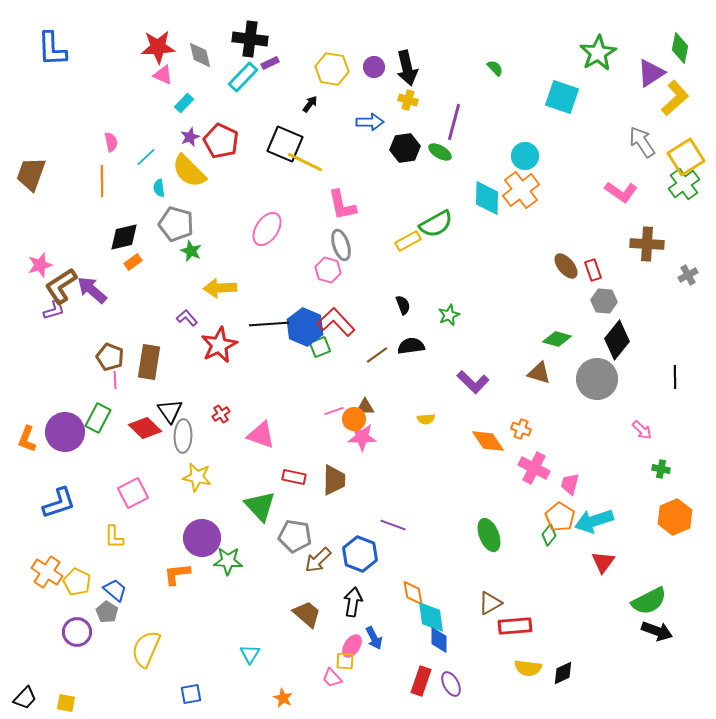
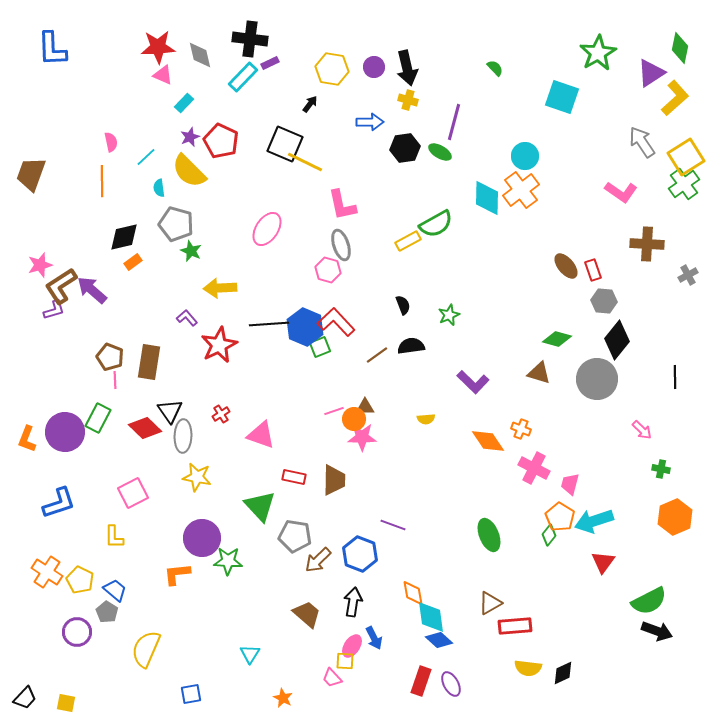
yellow pentagon at (77, 582): moved 3 px right, 2 px up
blue diamond at (439, 640): rotated 48 degrees counterclockwise
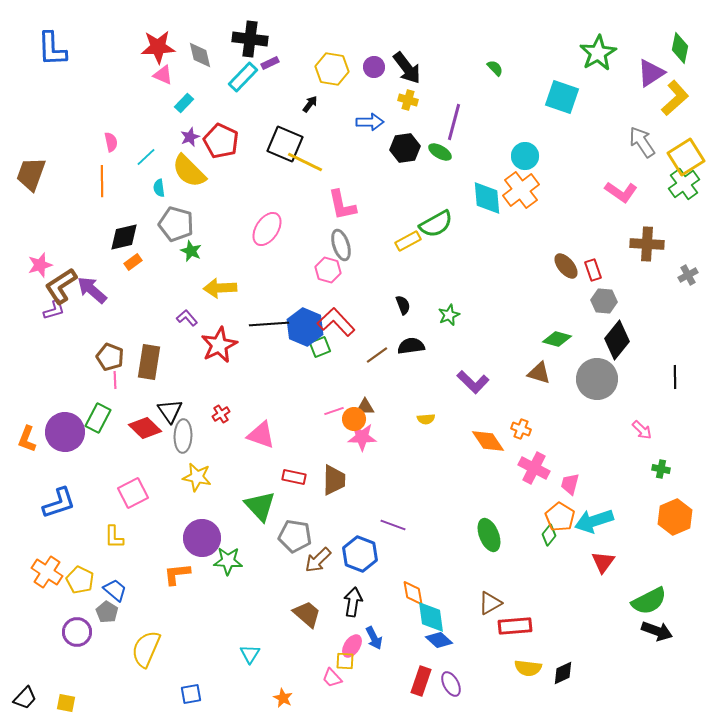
black arrow at (407, 68): rotated 24 degrees counterclockwise
cyan diamond at (487, 198): rotated 6 degrees counterclockwise
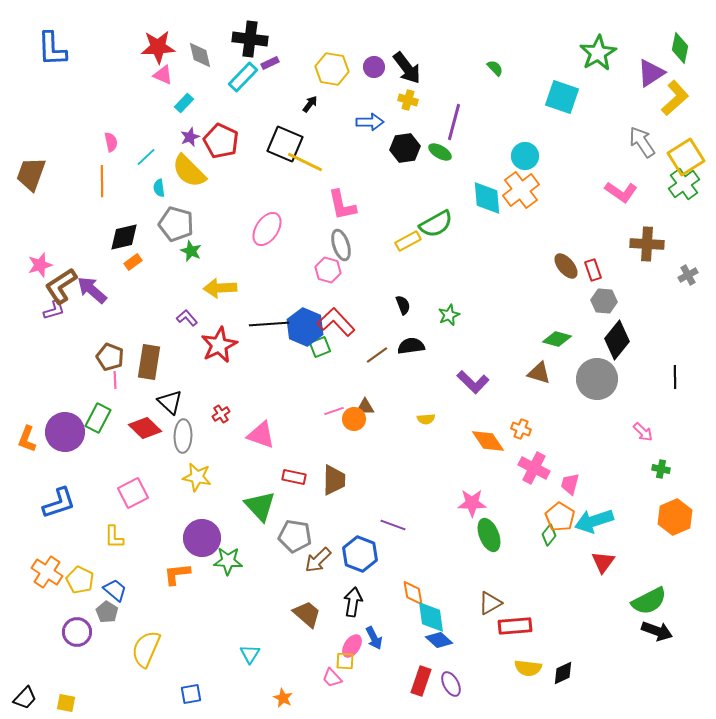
black triangle at (170, 411): moved 9 px up; rotated 12 degrees counterclockwise
pink arrow at (642, 430): moved 1 px right, 2 px down
pink star at (362, 437): moved 110 px right, 66 px down
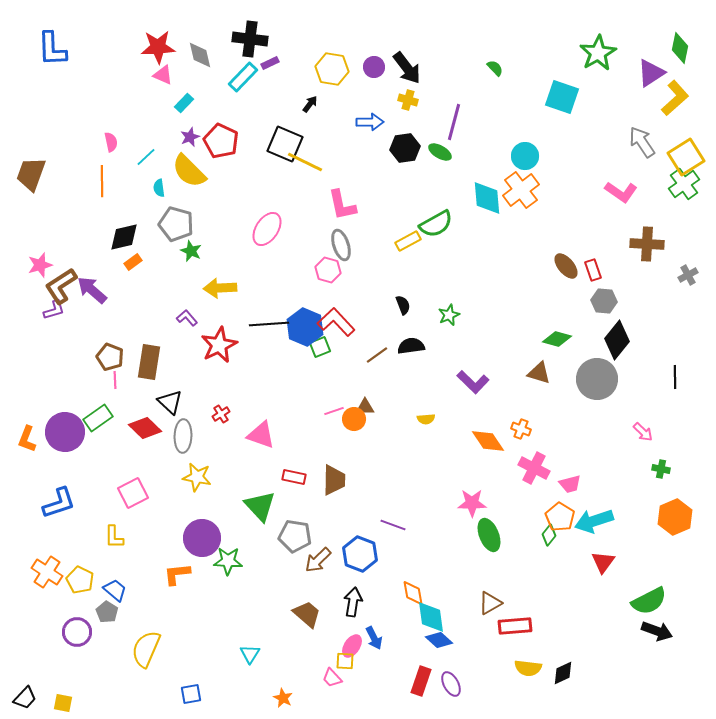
green rectangle at (98, 418): rotated 28 degrees clockwise
pink trapezoid at (570, 484): rotated 120 degrees counterclockwise
yellow square at (66, 703): moved 3 px left
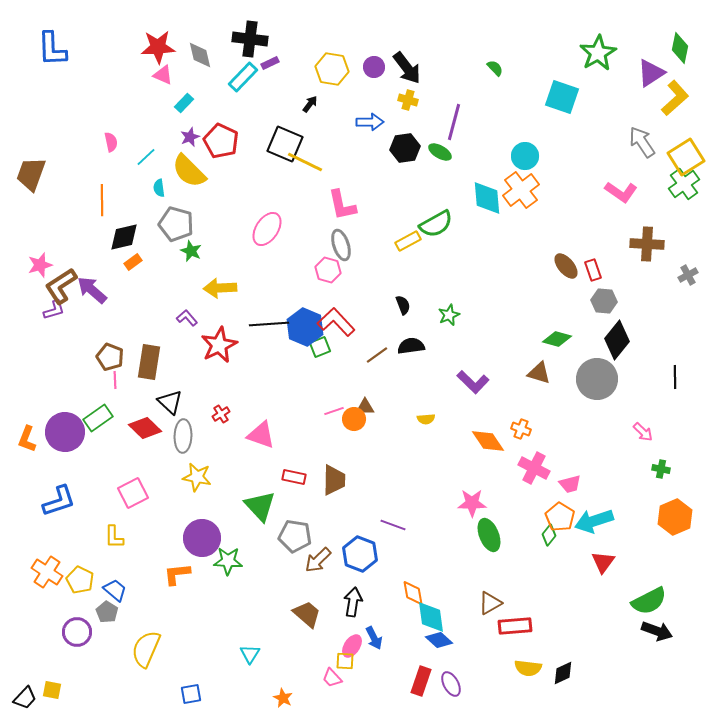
orange line at (102, 181): moved 19 px down
blue L-shape at (59, 503): moved 2 px up
yellow square at (63, 703): moved 11 px left, 13 px up
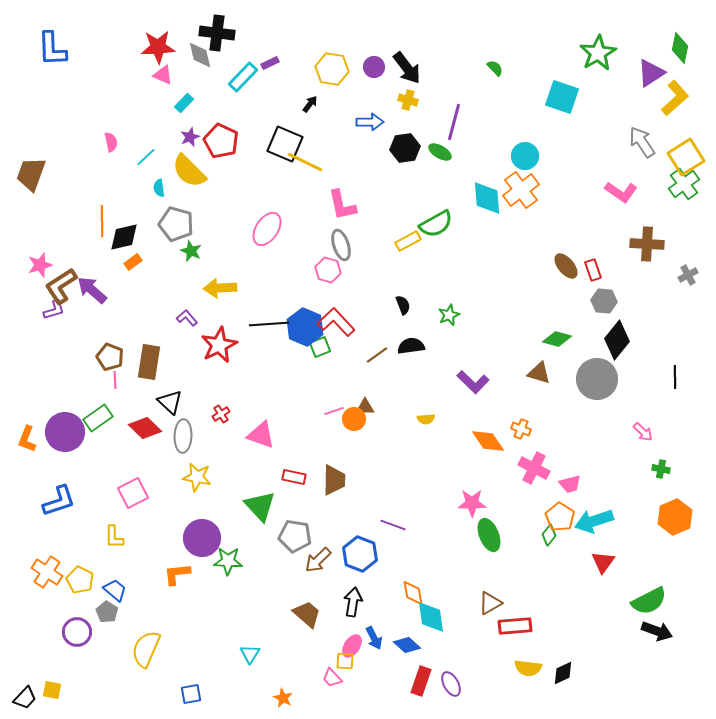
black cross at (250, 39): moved 33 px left, 6 px up
orange line at (102, 200): moved 21 px down
blue diamond at (439, 640): moved 32 px left, 5 px down
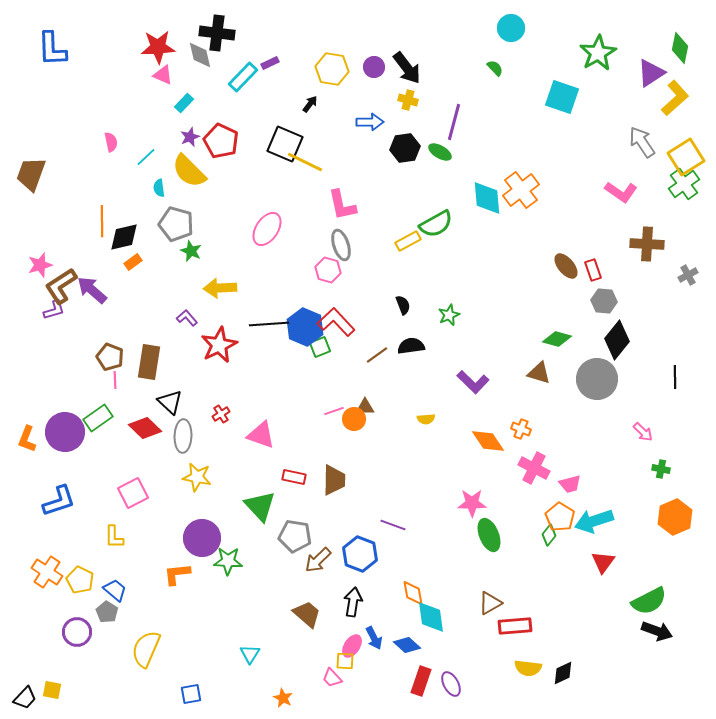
cyan circle at (525, 156): moved 14 px left, 128 px up
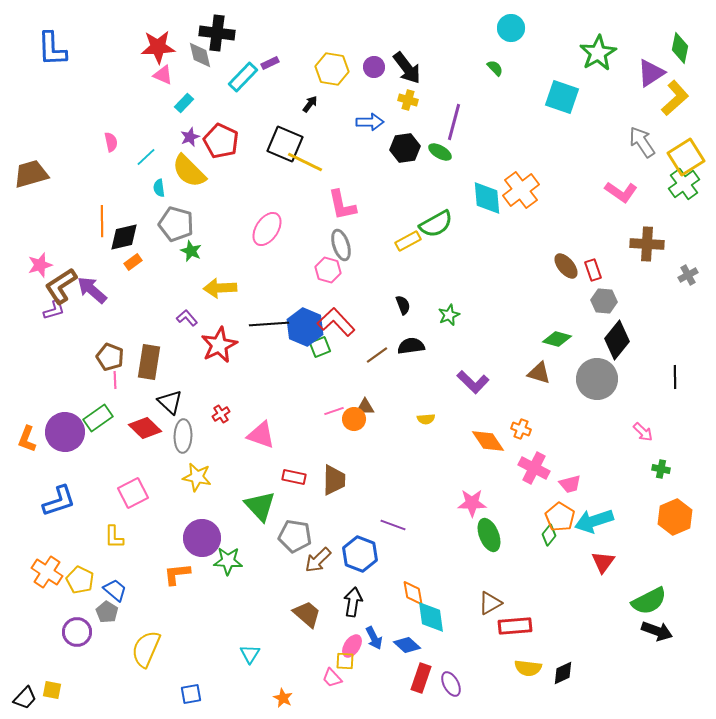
brown trapezoid at (31, 174): rotated 54 degrees clockwise
red rectangle at (421, 681): moved 3 px up
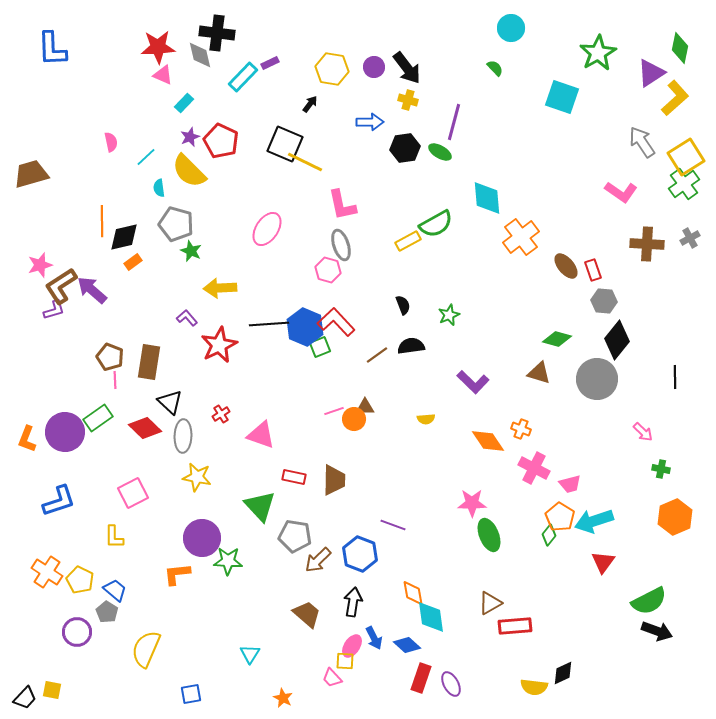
orange cross at (521, 190): moved 47 px down
gray cross at (688, 275): moved 2 px right, 37 px up
yellow semicircle at (528, 668): moved 6 px right, 19 px down
